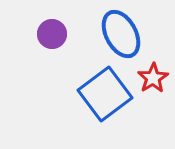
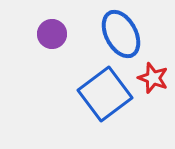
red star: rotated 20 degrees counterclockwise
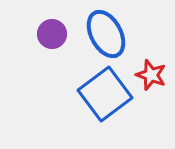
blue ellipse: moved 15 px left
red star: moved 2 px left, 3 px up
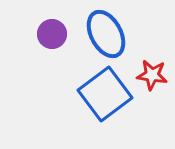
red star: moved 1 px right; rotated 12 degrees counterclockwise
